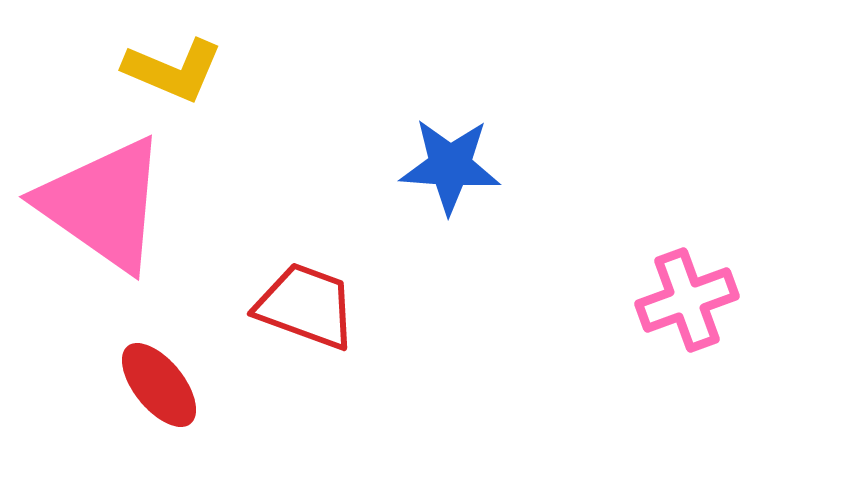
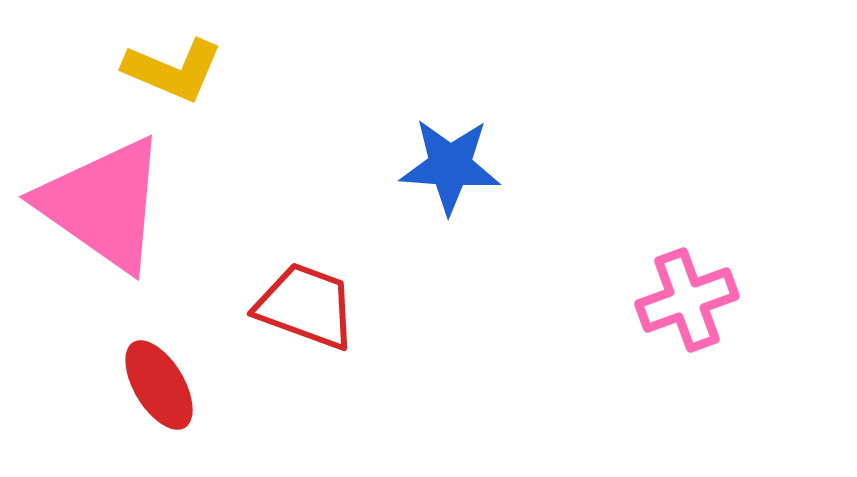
red ellipse: rotated 8 degrees clockwise
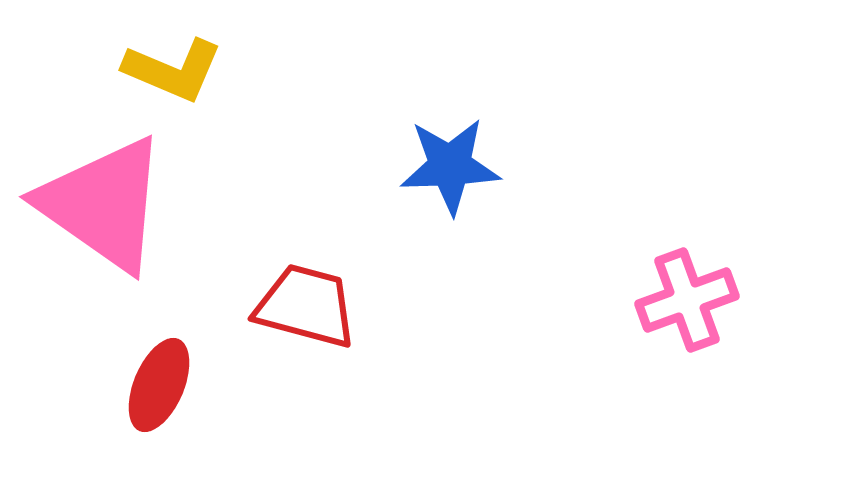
blue star: rotated 6 degrees counterclockwise
red trapezoid: rotated 5 degrees counterclockwise
red ellipse: rotated 54 degrees clockwise
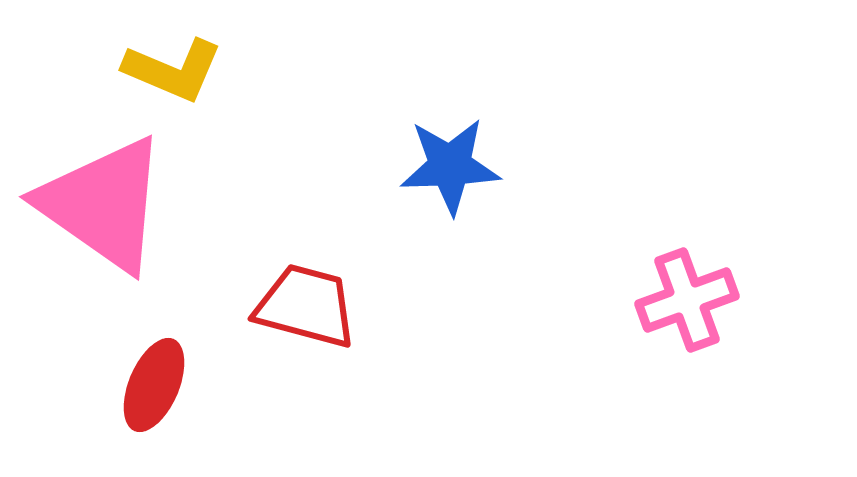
red ellipse: moved 5 px left
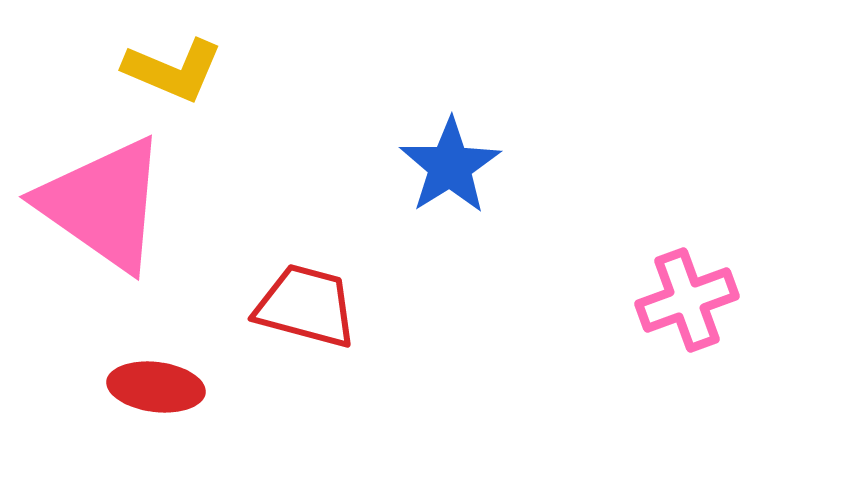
blue star: rotated 30 degrees counterclockwise
red ellipse: moved 2 px right, 2 px down; rotated 74 degrees clockwise
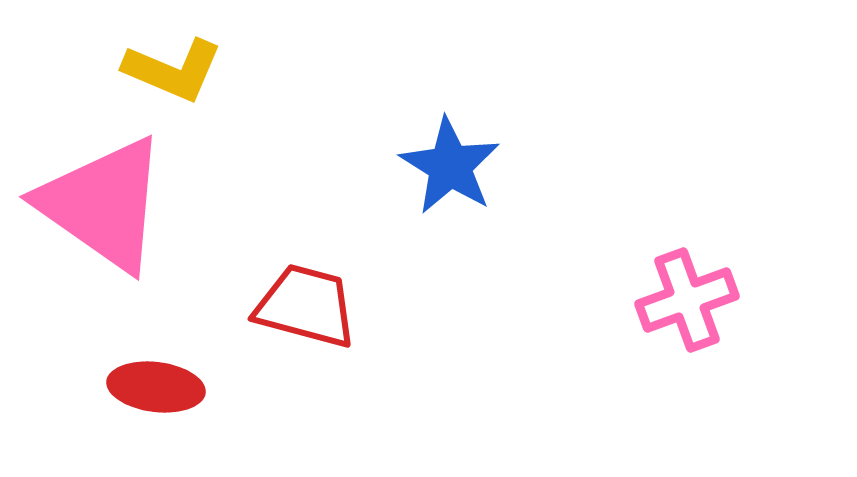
blue star: rotated 8 degrees counterclockwise
